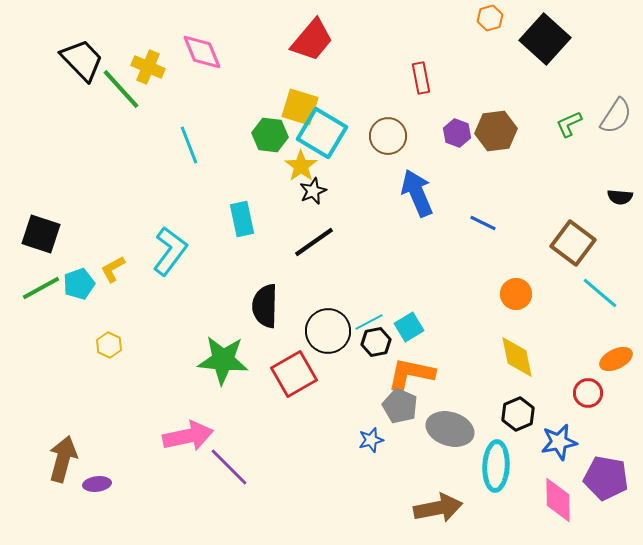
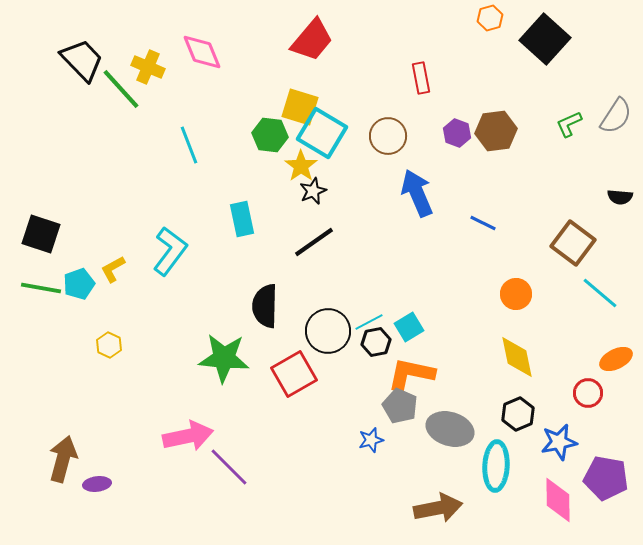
green line at (41, 288): rotated 39 degrees clockwise
green star at (223, 360): moved 1 px right, 2 px up
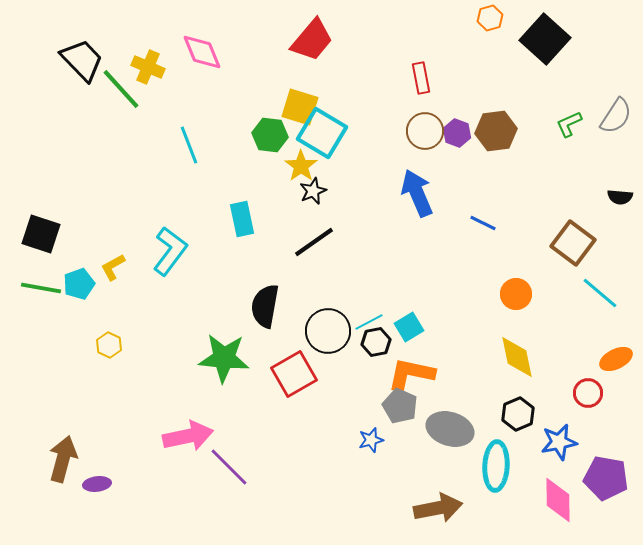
brown circle at (388, 136): moved 37 px right, 5 px up
yellow L-shape at (113, 269): moved 2 px up
black semicircle at (265, 306): rotated 9 degrees clockwise
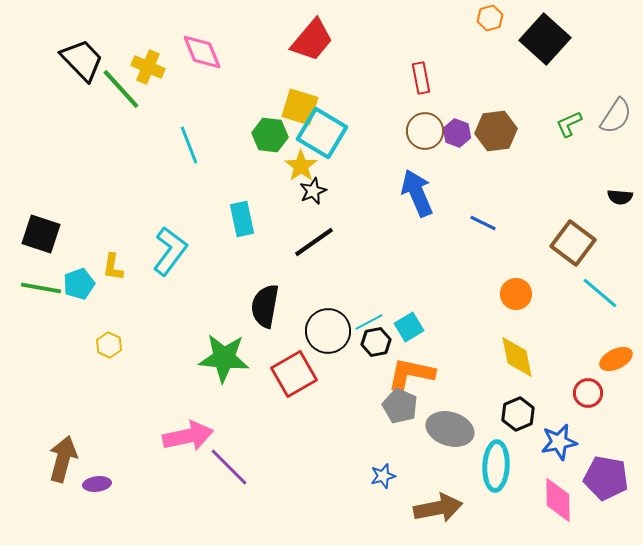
yellow L-shape at (113, 267): rotated 52 degrees counterclockwise
blue star at (371, 440): moved 12 px right, 36 px down
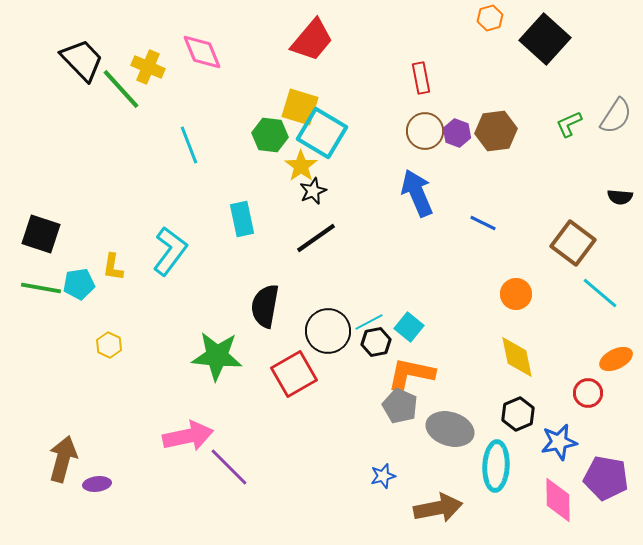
black line at (314, 242): moved 2 px right, 4 px up
cyan pentagon at (79, 284): rotated 12 degrees clockwise
cyan square at (409, 327): rotated 20 degrees counterclockwise
green star at (224, 358): moved 7 px left, 2 px up
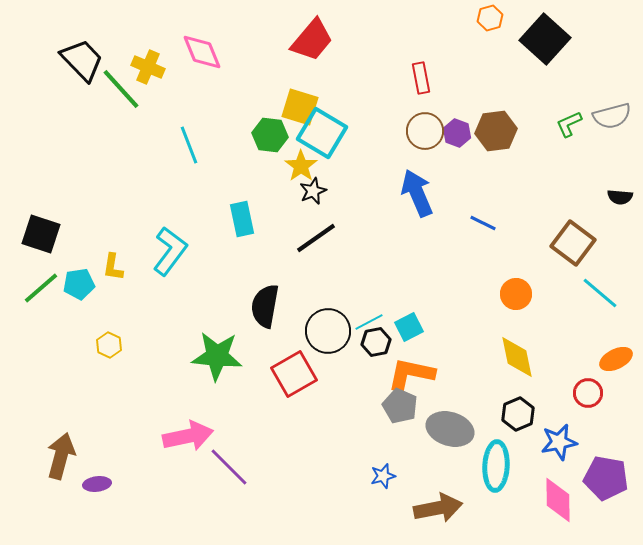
gray semicircle at (616, 116): moved 4 px left; rotated 42 degrees clockwise
green line at (41, 288): rotated 51 degrees counterclockwise
cyan square at (409, 327): rotated 24 degrees clockwise
brown arrow at (63, 459): moved 2 px left, 3 px up
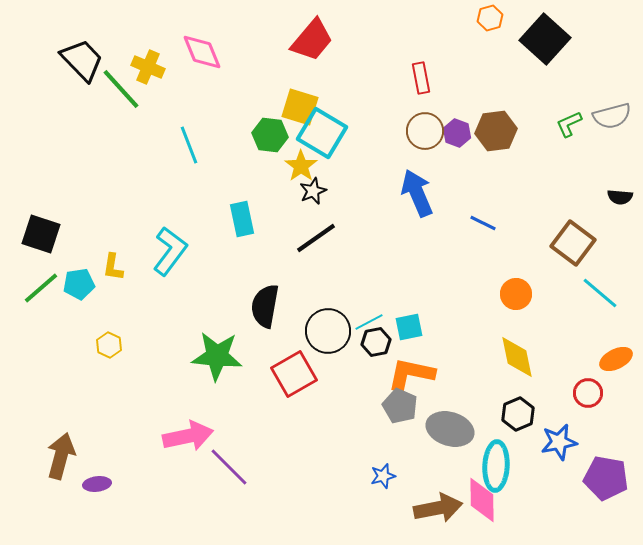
cyan square at (409, 327): rotated 16 degrees clockwise
pink diamond at (558, 500): moved 76 px left
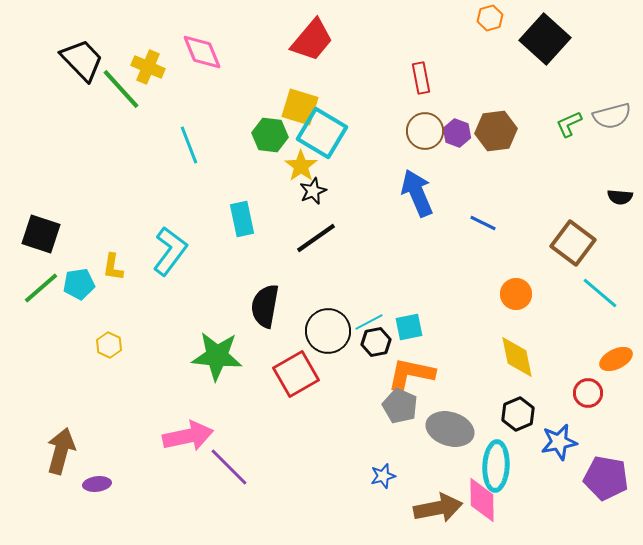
red square at (294, 374): moved 2 px right
brown arrow at (61, 456): moved 5 px up
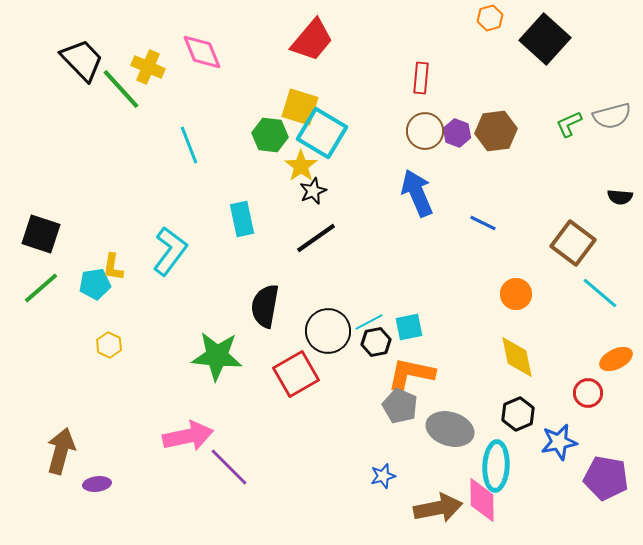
red rectangle at (421, 78): rotated 16 degrees clockwise
cyan pentagon at (79, 284): moved 16 px right
